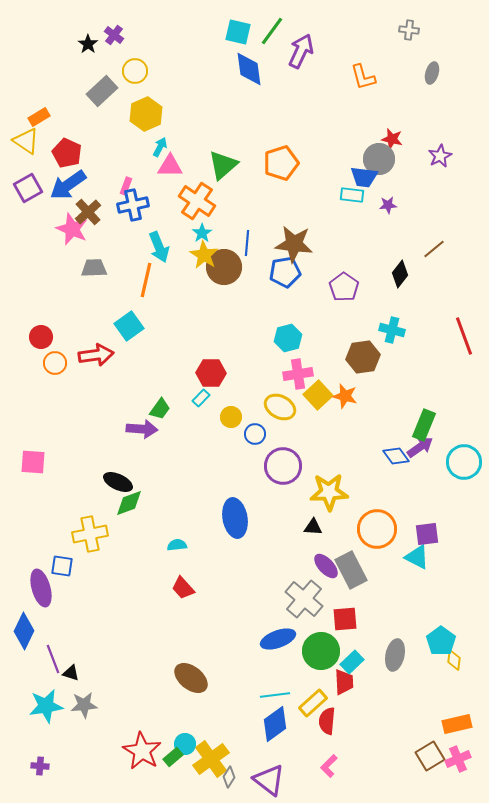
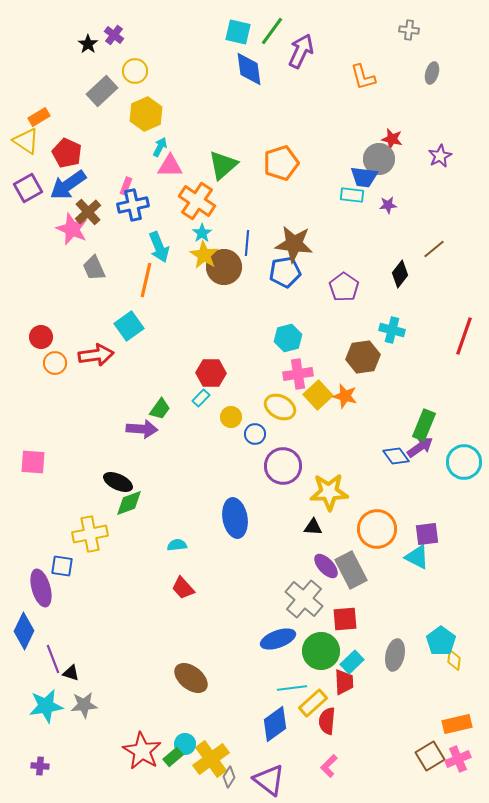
gray trapezoid at (94, 268): rotated 112 degrees counterclockwise
red line at (464, 336): rotated 39 degrees clockwise
cyan line at (275, 695): moved 17 px right, 7 px up
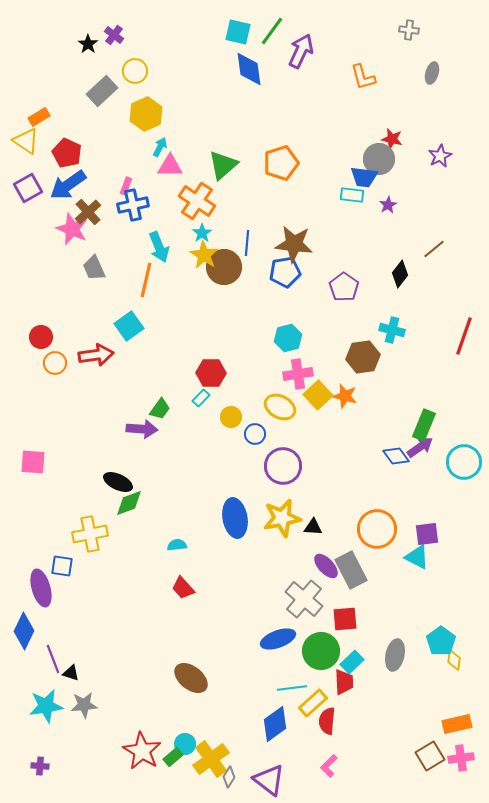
purple star at (388, 205): rotated 24 degrees counterclockwise
yellow star at (329, 492): moved 47 px left, 26 px down; rotated 9 degrees counterclockwise
pink cross at (458, 759): moved 3 px right, 1 px up; rotated 15 degrees clockwise
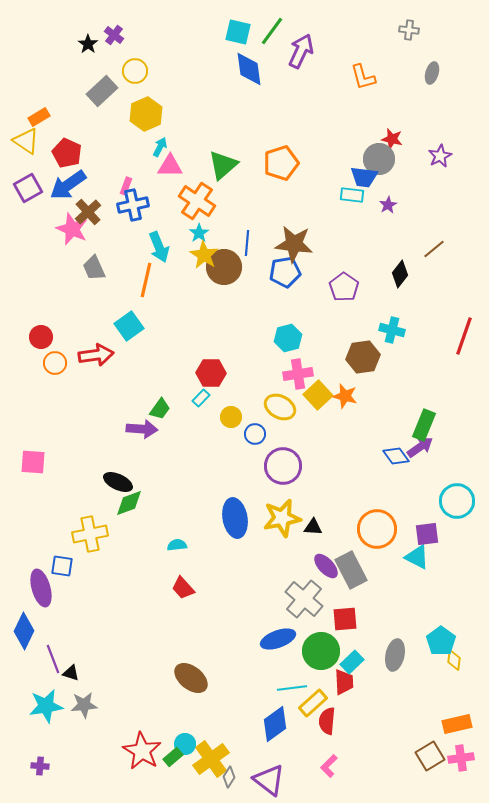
cyan star at (202, 233): moved 3 px left
cyan circle at (464, 462): moved 7 px left, 39 px down
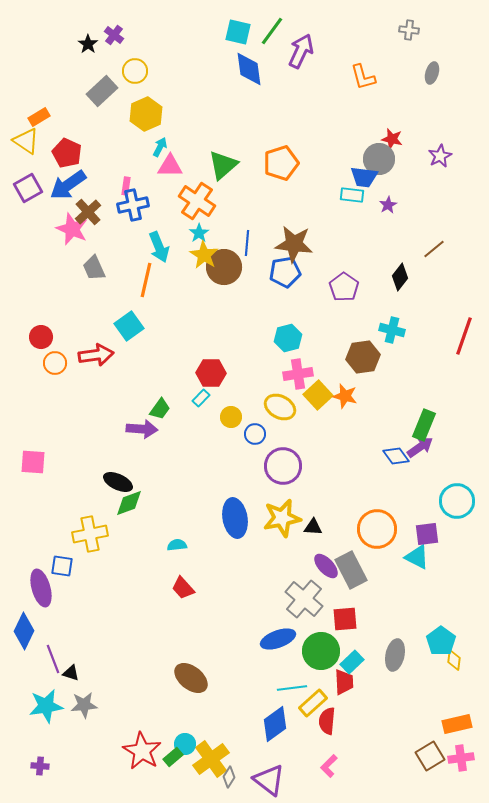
pink rectangle at (126, 186): rotated 12 degrees counterclockwise
black diamond at (400, 274): moved 3 px down
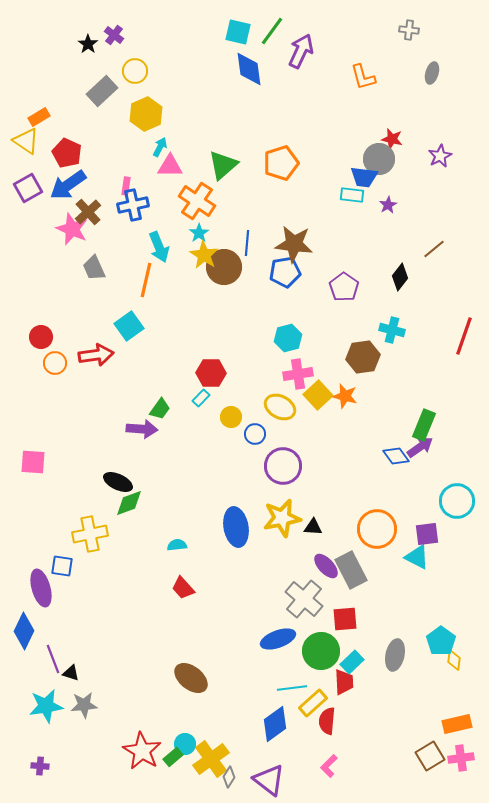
blue ellipse at (235, 518): moved 1 px right, 9 px down
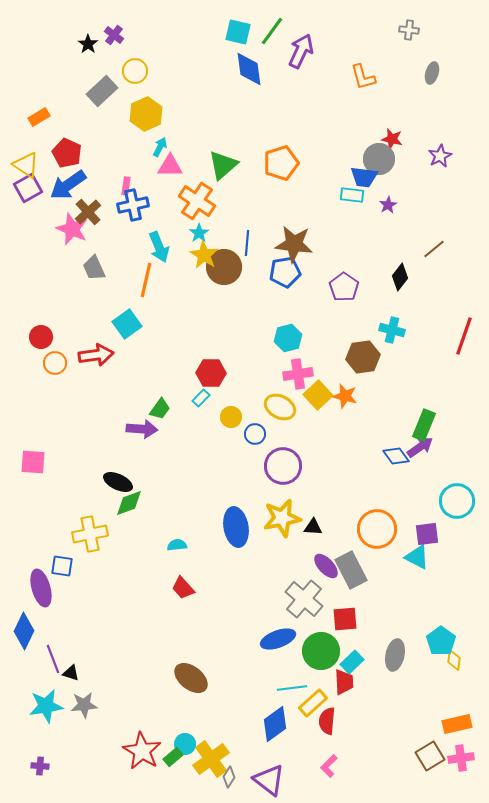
yellow triangle at (26, 141): moved 24 px down
cyan square at (129, 326): moved 2 px left, 2 px up
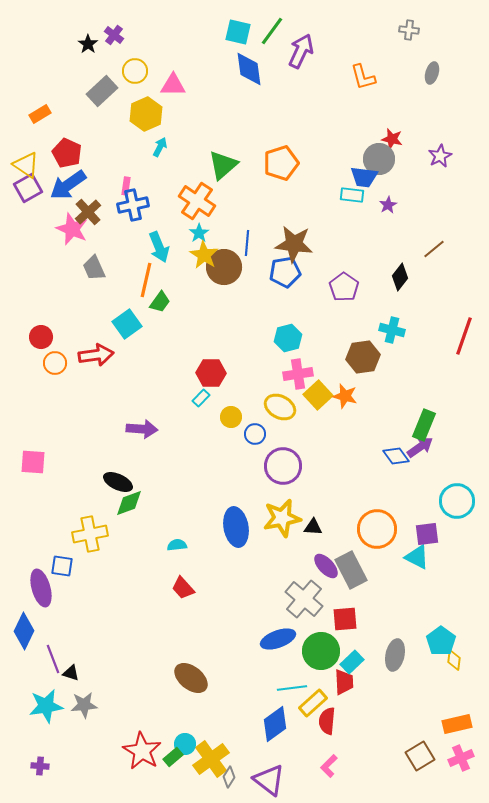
orange rectangle at (39, 117): moved 1 px right, 3 px up
pink triangle at (170, 166): moved 3 px right, 81 px up
green trapezoid at (160, 409): moved 107 px up
brown square at (430, 756): moved 10 px left
pink cross at (461, 758): rotated 15 degrees counterclockwise
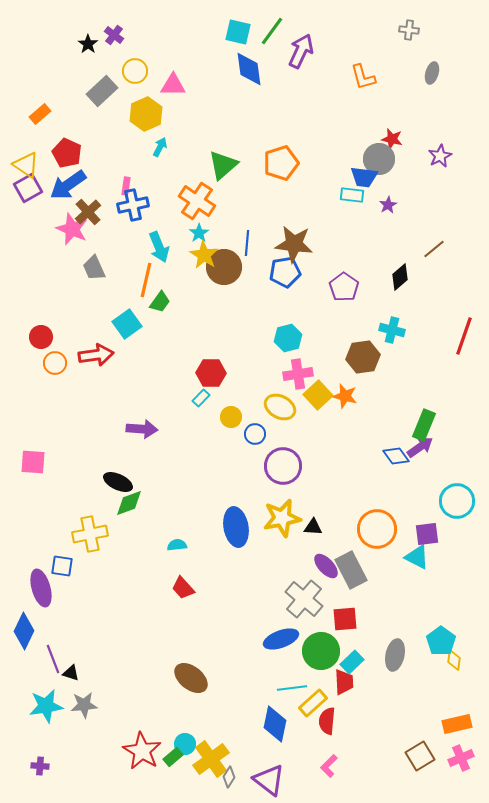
orange rectangle at (40, 114): rotated 10 degrees counterclockwise
black diamond at (400, 277): rotated 12 degrees clockwise
blue ellipse at (278, 639): moved 3 px right
blue diamond at (275, 724): rotated 42 degrees counterclockwise
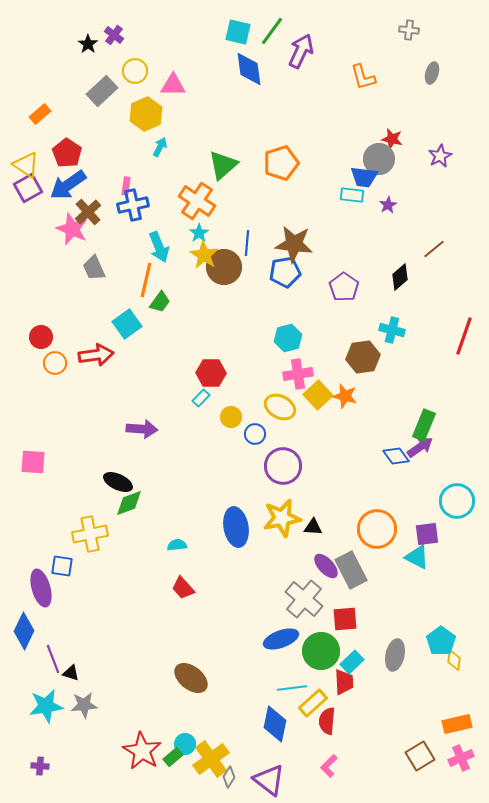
red pentagon at (67, 153): rotated 8 degrees clockwise
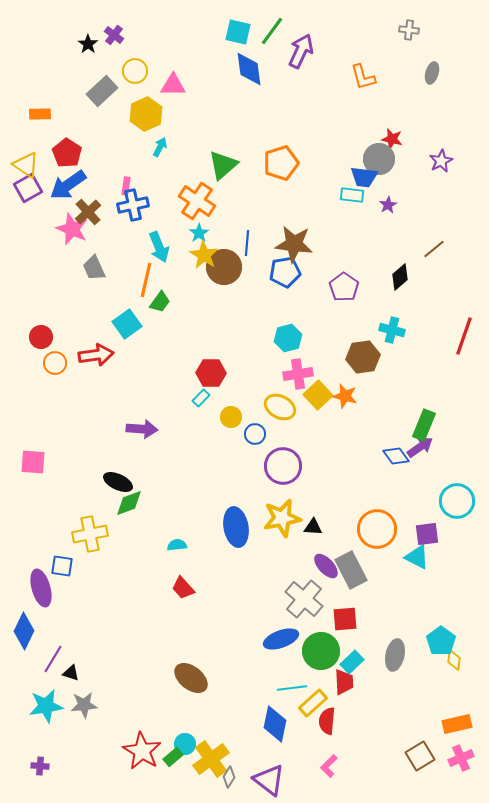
orange rectangle at (40, 114): rotated 40 degrees clockwise
purple star at (440, 156): moved 1 px right, 5 px down
purple line at (53, 659): rotated 52 degrees clockwise
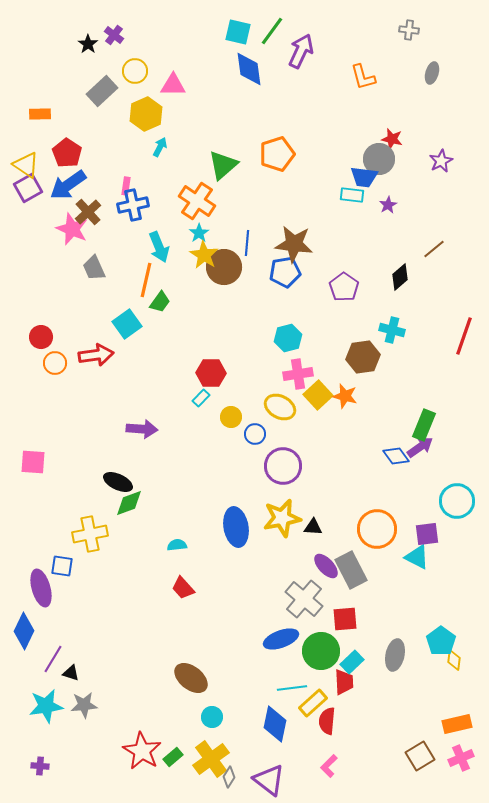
orange pentagon at (281, 163): moved 4 px left, 9 px up
cyan circle at (185, 744): moved 27 px right, 27 px up
